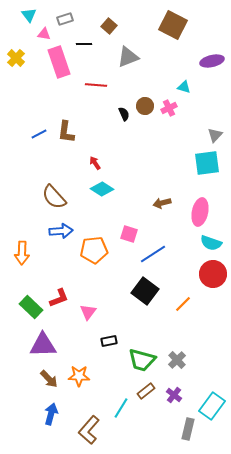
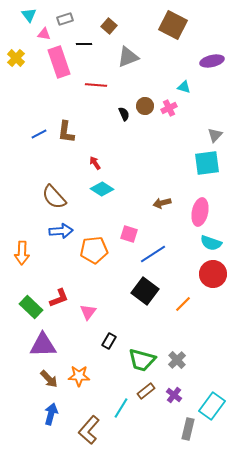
black rectangle at (109, 341): rotated 49 degrees counterclockwise
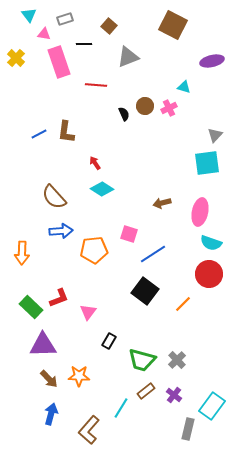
red circle at (213, 274): moved 4 px left
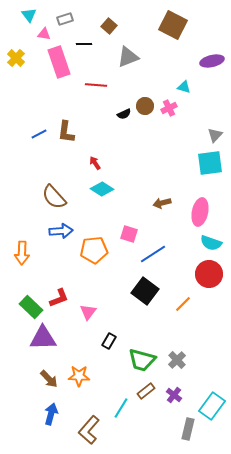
black semicircle at (124, 114): rotated 88 degrees clockwise
cyan square at (207, 163): moved 3 px right
purple triangle at (43, 345): moved 7 px up
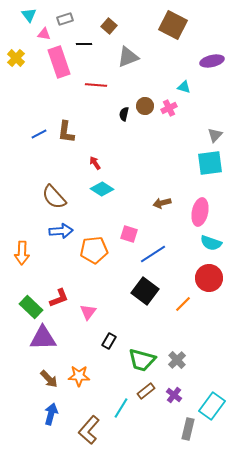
black semicircle at (124, 114): rotated 128 degrees clockwise
red circle at (209, 274): moved 4 px down
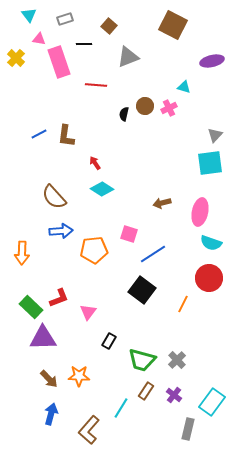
pink triangle at (44, 34): moved 5 px left, 5 px down
brown L-shape at (66, 132): moved 4 px down
black square at (145, 291): moved 3 px left, 1 px up
orange line at (183, 304): rotated 18 degrees counterclockwise
brown rectangle at (146, 391): rotated 18 degrees counterclockwise
cyan rectangle at (212, 406): moved 4 px up
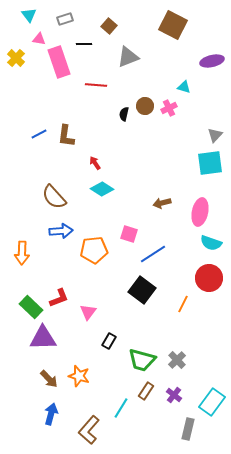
orange star at (79, 376): rotated 15 degrees clockwise
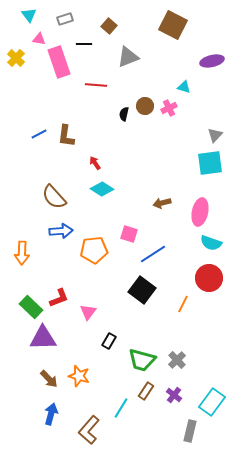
gray rectangle at (188, 429): moved 2 px right, 2 px down
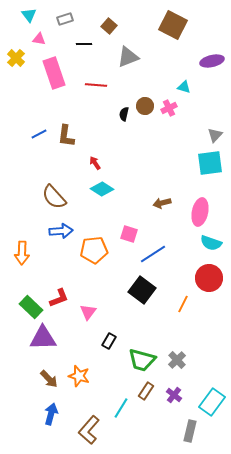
pink rectangle at (59, 62): moved 5 px left, 11 px down
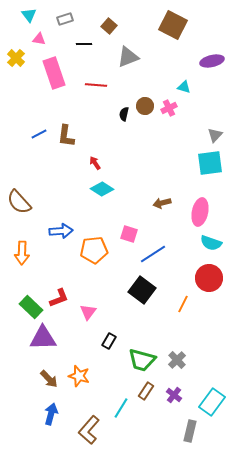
brown semicircle at (54, 197): moved 35 px left, 5 px down
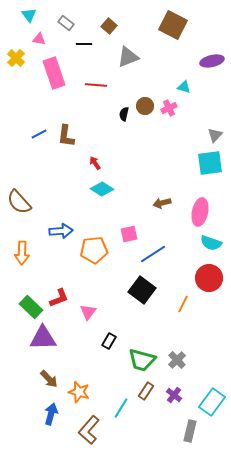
gray rectangle at (65, 19): moved 1 px right, 4 px down; rotated 56 degrees clockwise
pink square at (129, 234): rotated 30 degrees counterclockwise
orange star at (79, 376): moved 16 px down
